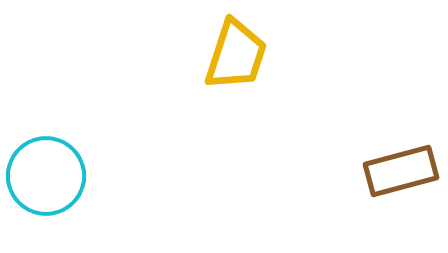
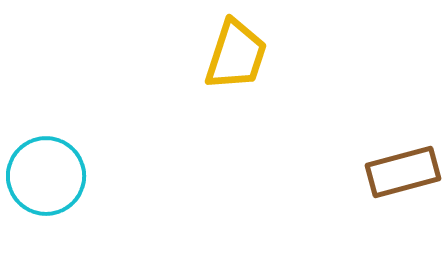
brown rectangle: moved 2 px right, 1 px down
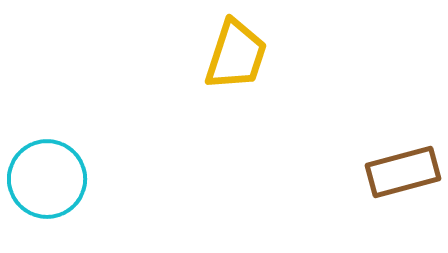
cyan circle: moved 1 px right, 3 px down
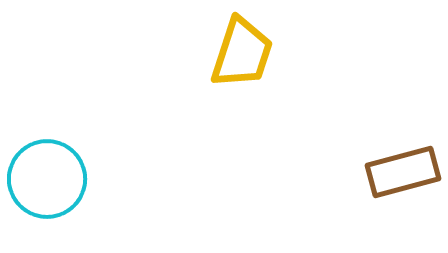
yellow trapezoid: moved 6 px right, 2 px up
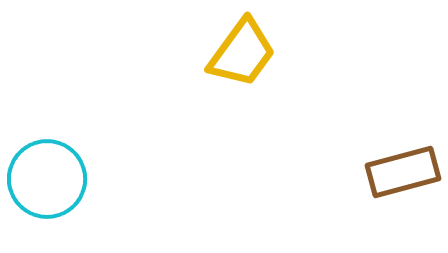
yellow trapezoid: rotated 18 degrees clockwise
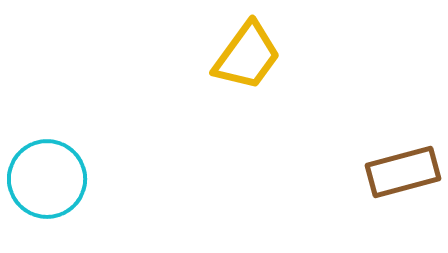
yellow trapezoid: moved 5 px right, 3 px down
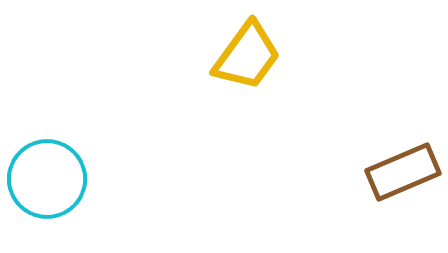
brown rectangle: rotated 8 degrees counterclockwise
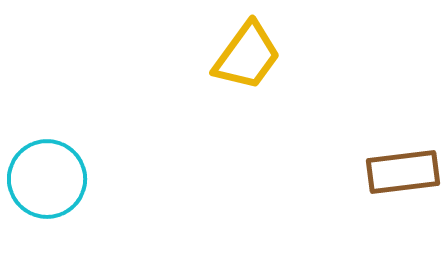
brown rectangle: rotated 16 degrees clockwise
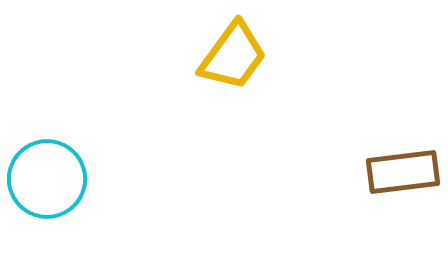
yellow trapezoid: moved 14 px left
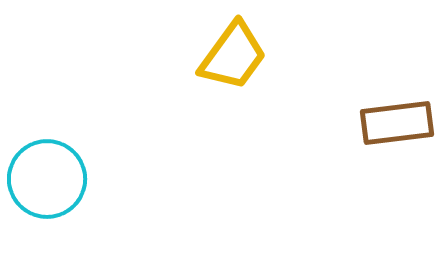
brown rectangle: moved 6 px left, 49 px up
